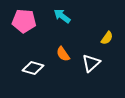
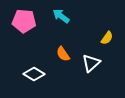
cyan arrow: moved 1 px left
white diamond: moved 1 px right, 6 px down; rotated 15 degrees clockwise
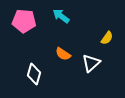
orange semicircle: rotated 21 degrees counterclockwise
white diamond: rotated 75 degrees clockwise
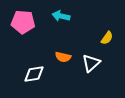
cyan arrow: rotated 24 degrees counterclockwise
pink pentagon: moved 1 px left, 1 px down
orange semicircle: moved 3 px down; rotated 21 degrees counterclockwise
white diamond: rotated 65 degrees clockwise
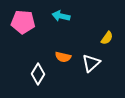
white diamond: moved 4 px right; rotated 50 degrees counterclockwise
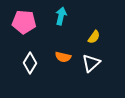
cyan arrow: rotated 90 degrees clockwise
pink pentagon: moved 1 px right
yellow semicircle: moved 13 px left, 1 px up
white diamond: moved 8 px left, 11 px up
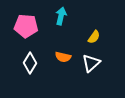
pink pentagon: moved 2 px right, 4 px down
